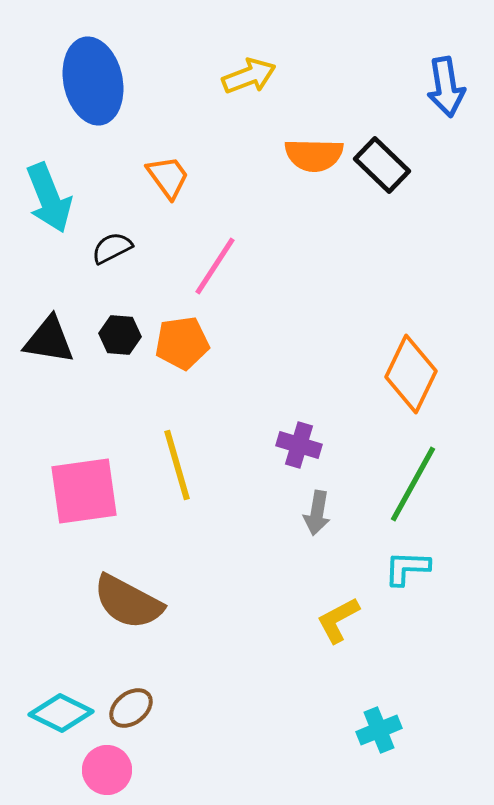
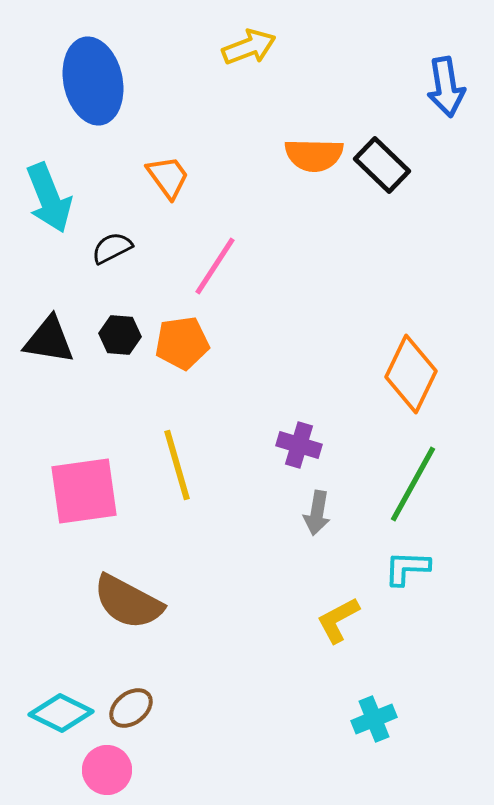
yellow arrow: moved 29 px up
cyan cross: moved 5 px left, 11 px up
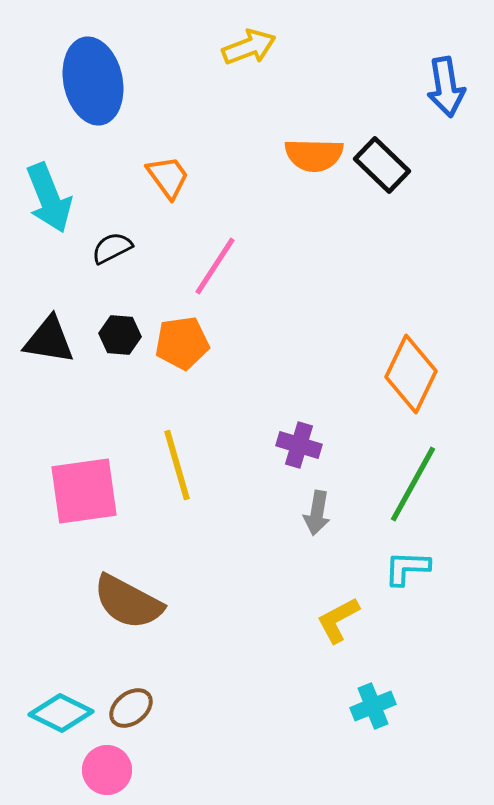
cyan cross: moved 1 px left, 13 px up
